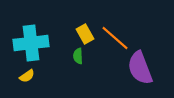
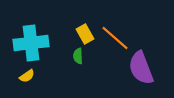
purple semicircle: moved 1 px right
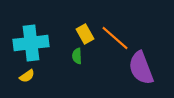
green semicircle: moved 1 px left
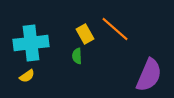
orange line: moved 9 px up
purple semicircle: moved 8 px right, 7 px down; rotated 136 degrees counterclockwise
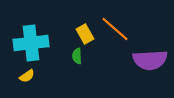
purple semicircle: moved 1 px right, 15 px up; rotated 64 degrees clockwise
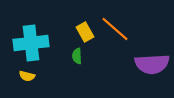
yellow rectangle: moved 2 px up
purple semicircle: moved 2 px right, 4 px down
yellow semicircle: rotated 49 degrees clockwise
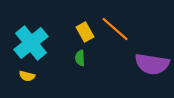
cyan cross: rotated 32 degrees counterclockwise
green semicircle: moved 3 px right, 2 px down
purple semicircle: rotated 12 degrees clockwise
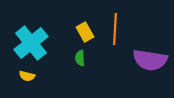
orange line: rotated 52 degrees clockwise
purple semicircle: moved 2 px left, 4 px up
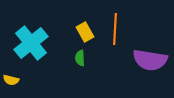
yellow semicircle: moved 16 px left, 4 px down
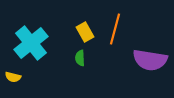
orange line: rotated 12 degrees clockwise
yellow semicircle: moved 2 px right, 3 px up
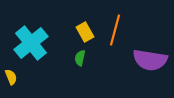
orange line: moved 1 px down
green semicircle: rotated 14 degrees clockwise
yellow semicircle: moved 2 px left; rotated 126 degrees counterclockwise
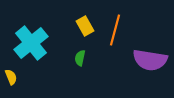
yellow rectangle: moved 6 px up
